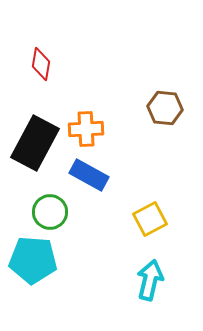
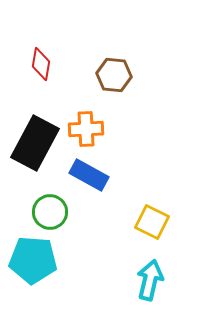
brown hexagon: moved 51 px left, 33 px up
yellow square: moved 2 px right, 3 px down; rotated 36 degrees counterclockwise
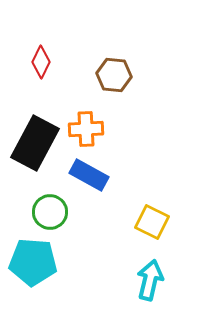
red diamond: moved 2 px up; rotated 16 degrees clockwise
cyan pentagon: moved 2 px down
